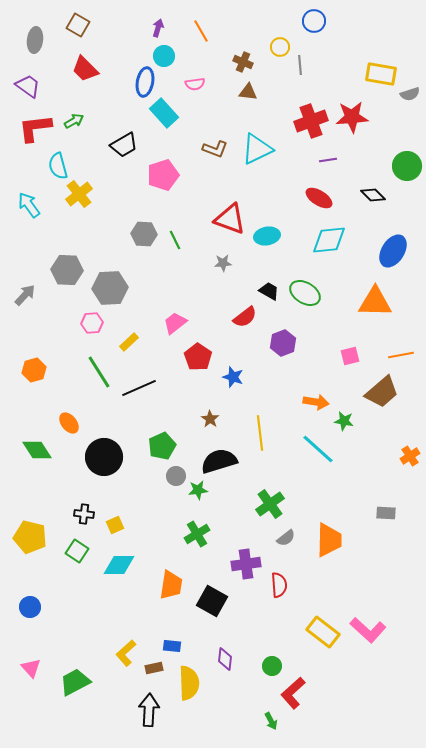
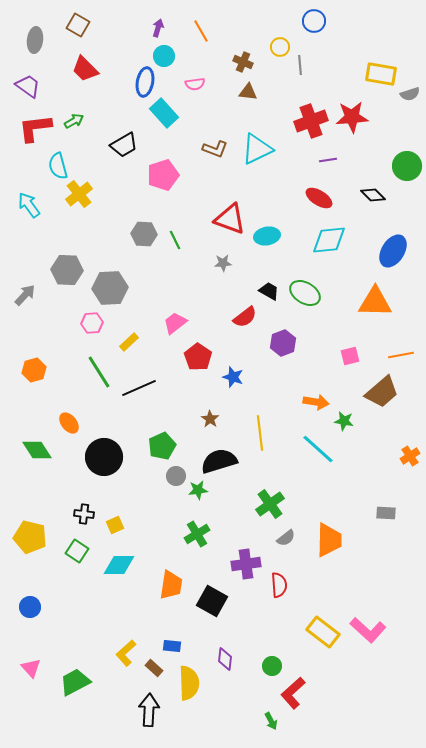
brown rectangle at (154, 668): rotated 54 degrees clockwise
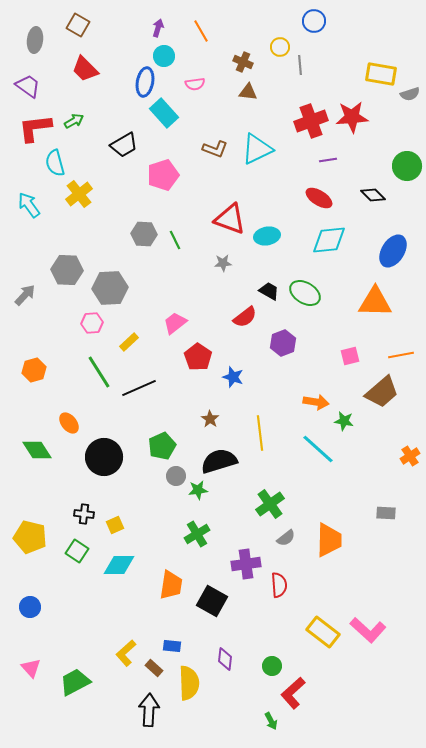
cyan semicircle at (58, 166): moved 3 px left, 3 px up
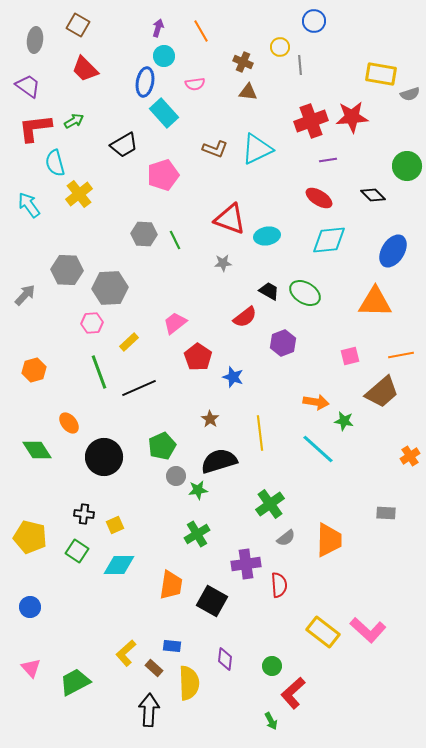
green line at (99, 372): rotated 12 degrees clockwise
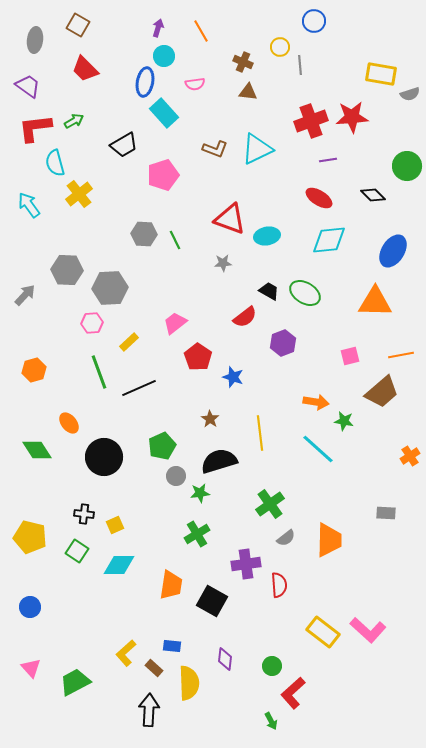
green star at (198, 490): moved 2 px right, 3 px down
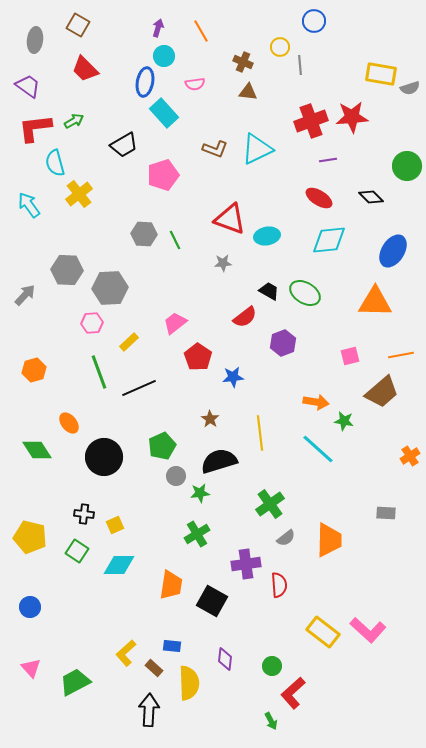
gray semicircle at (410, 94): moved 6 px up
black diamond at (373, 195): moved 2 px left, 2 px down
blue star at (233, 377): rotated 25 degrees counterclockwise
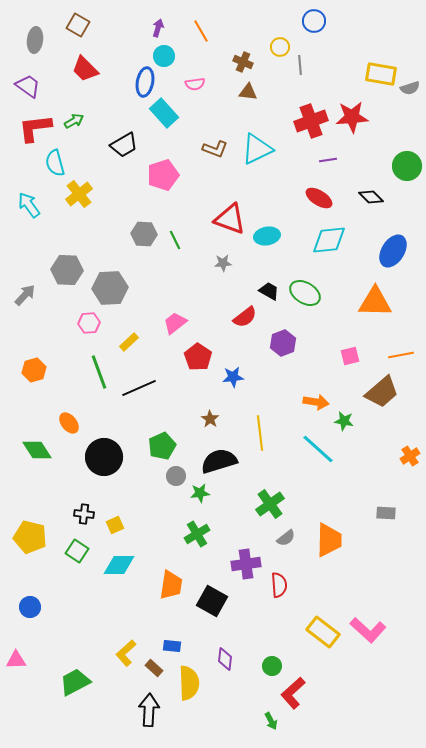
pink hexagon at (92, 323): moved 3 px left
pink triangle at (31, 668): moved 15 px left, 8 px up; rotated 50 degrees counterclockwise
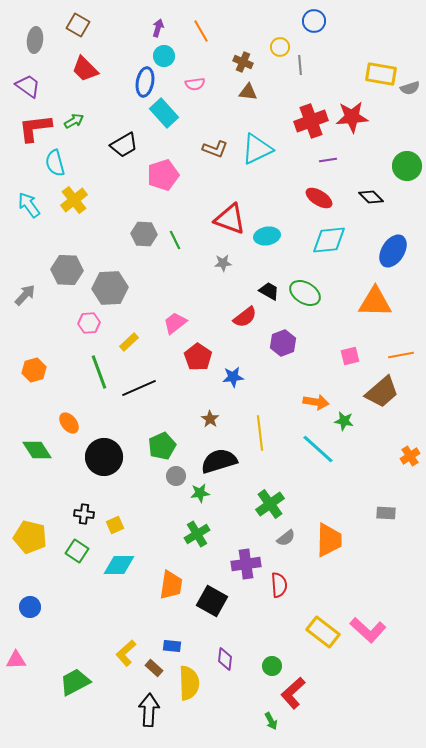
yellow cross at (79, 194): moved 5 px left, 6 px down
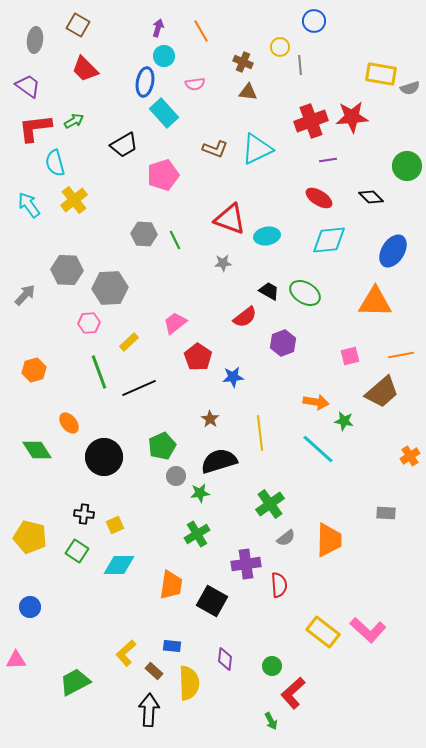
brown rectangle at (154, 668): moved 3 px down
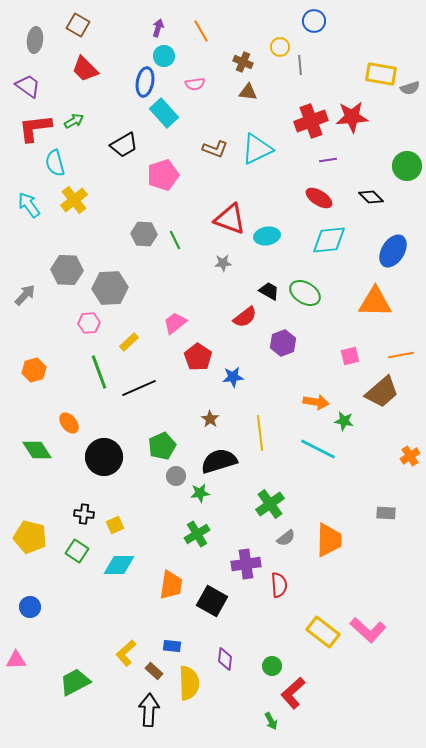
cyan line at (318, 449): rotated 15 degrees counterclockwise
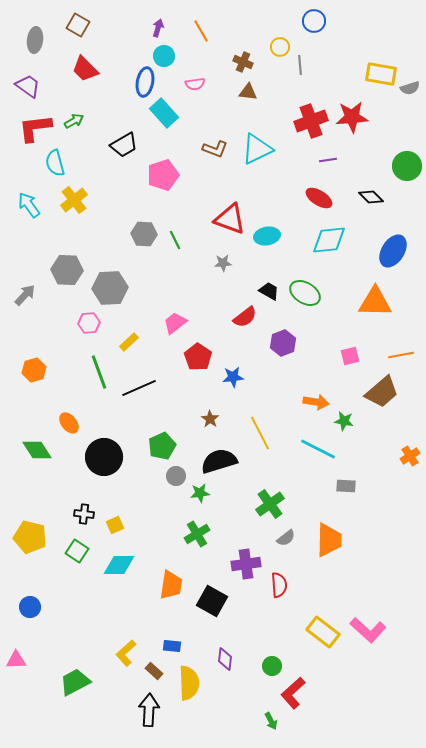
yellow line at (260, 433): rotated 20 degrees counterclockwise
gray rectangle at (386, 513): moved 40 px left, 27 px up
